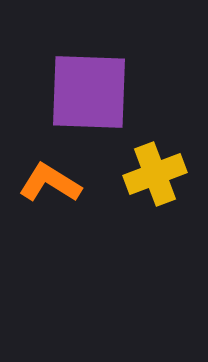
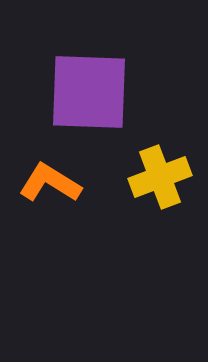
yellow cross: moved 5 px right, 3 px down
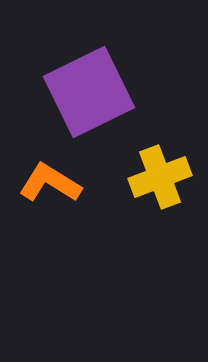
purple square: rotated 28 degrees counterclockwise
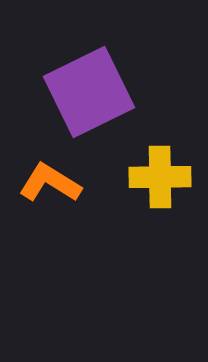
yellow cross: rotated 20 degrees clockwise
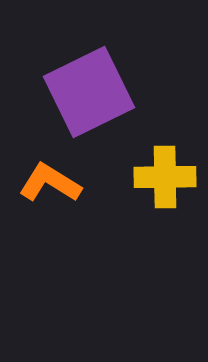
yellow cross: moved 5 px right
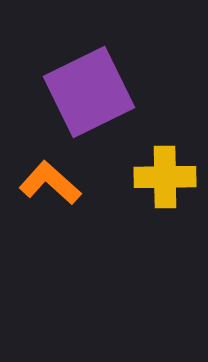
orange L-shape: rotated 10 degrees clockwise
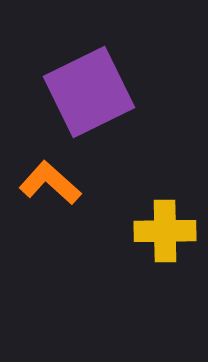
yellow cross: moved 54 px down
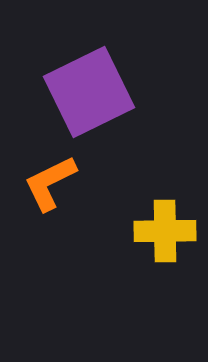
orange L-shape: rotated 68 degrees counterclockwise
